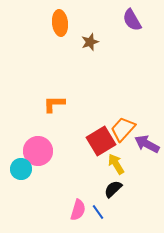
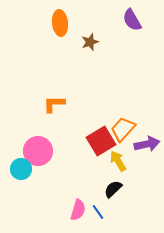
purple arrow: rotated 140 degrees clockwise
yellow arrow: moved 2 px right, 3 px up
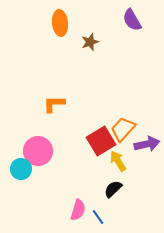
blue line: moved 5 px down
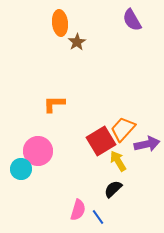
brown star: moved 13 px left; rotated 12 degrees counterclockwise
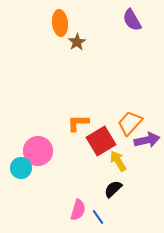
orange L-shape: moved 24 px right, 19 px down
orange trapezoid: moved 7 px right, 6 px up
purple arrow: moved 4 px up
cyan circle: moved 1 px up
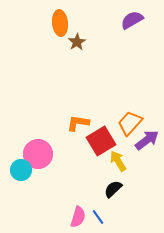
purple semicircle: rotated 90 degrees clockwise
orange L-shape: rotated 10 degrees clockwise
purple arrow: rotated 25 degrees counterclockwise
pink circle: moved 3 px down
cyan circle: moved 2 px down
pink semicircle: moved 7 px down
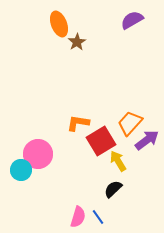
orange ellipse: moved 1 px left, 1 px down; rotated 15 degrees counterclockwise
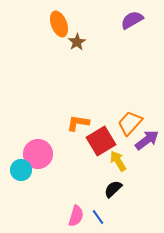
pink semicircle: moved 2 px left, 1 px up
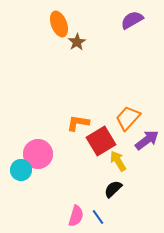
orange trapezoid: moved 2 px left, 5 px up
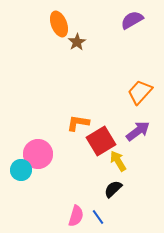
orange trapezoid: moved 12 px right, 26 px up
purple arrow: moved 9 px left, 9 px up
